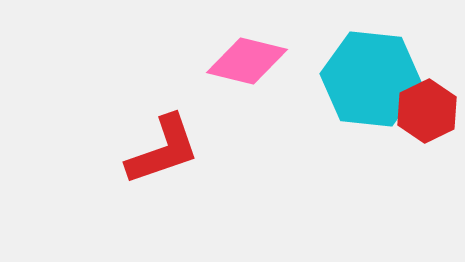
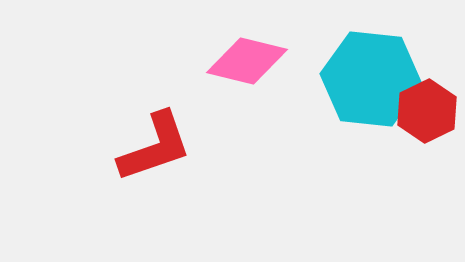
red L-shape: moved 8 px left, 3 px up
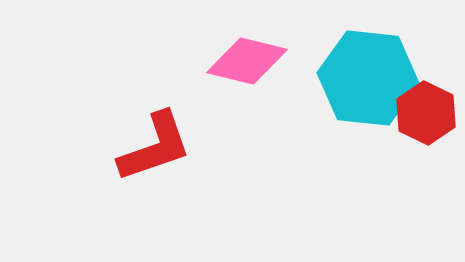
cyan hexagon: moved 3 px left, 1 px up
red hexagon: moved 1 px left, 2 px down; rotated 8 degrees counterclockwise
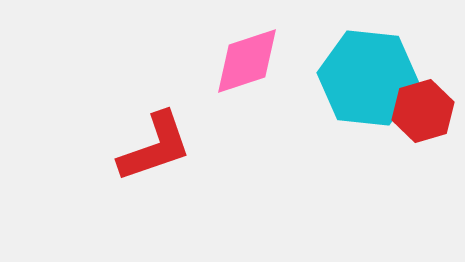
pink diamond: rotated 32 degrees counterclockwise
red hexagon: moved 3 px left, 2 px up; rotated 18 degrees clockwise
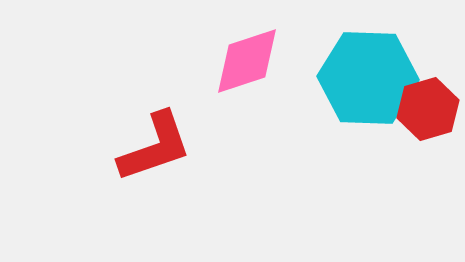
cyan hexagon: rotated 4 degrees counterclockwise
red hexagon: moved 5 px right, 2 px up
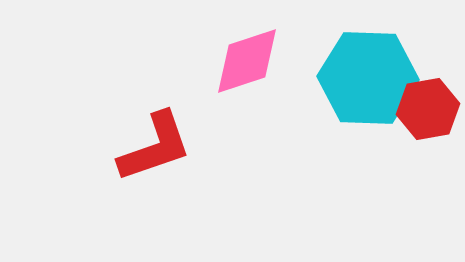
red hexagon: rotated 6 degrees clockwise
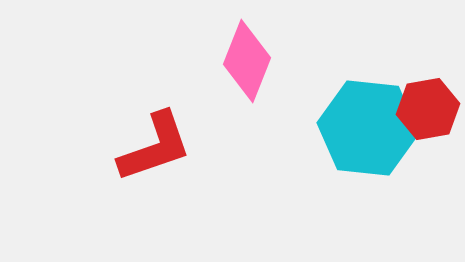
pink diamond: rotated 50 degrees counterclockwise
cyan hexagon: moved 50 px down; rotated 4 degrees clockwise
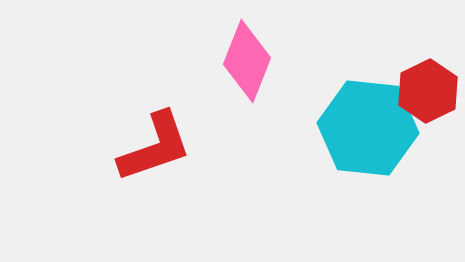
red hexagon: moved 18 px up; rotated 16 degrees counterclockwise
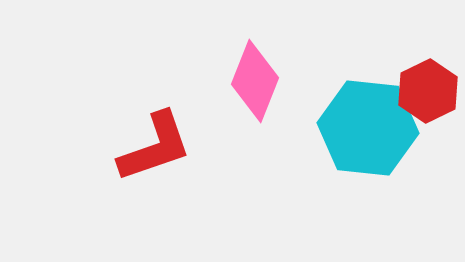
pink diamond: moved 8 px right, 20 px down
